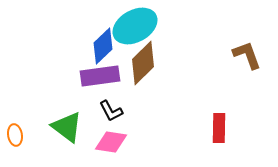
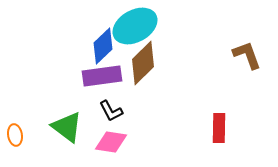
purple rectangle: moved 2 px right
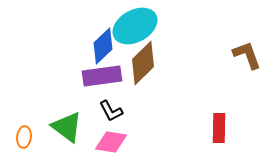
orange ellipse: moved 9 px right, 2 px down; rotated 15 degrees clockwise
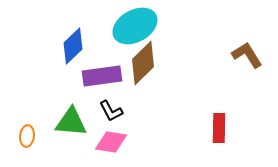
blue diamond: moved 30 px left
brown L-shape: rotated 12 degrees counterclockwise
green triangle: moved 4 px right, 5 px up; rotated 32 degrees counterclockwise
orange ellipse: moved 3 px right, 1 px up
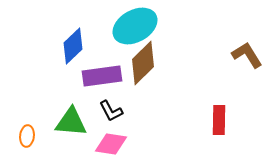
red rectangle: moved 8 px up
pink diamond: moved 2 px down
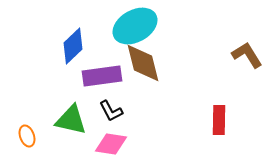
brown diamond: rotated 60 degrees counterclockwise
green triangle: moved 2 px up; rotated 8 degrees clockwise
orange ellipse: rotated 25 degrees counterclockwise
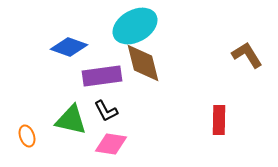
blue diamond: moved 4 px left, 1 px down; rotated 63 degrees clockwise
black L-shape: moved 5 px left
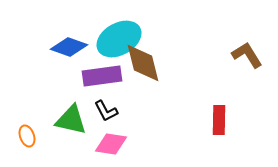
cyan ellipse: moved 16 px left, 13 px down
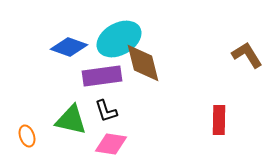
black L-shape: rotated 10 degrees clockwise
